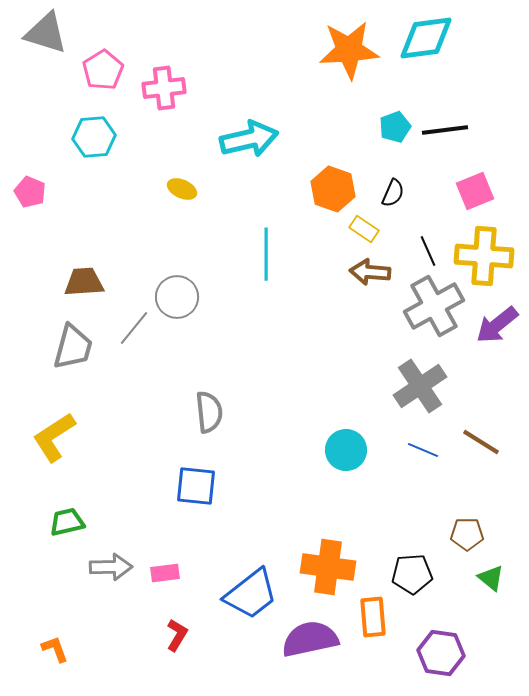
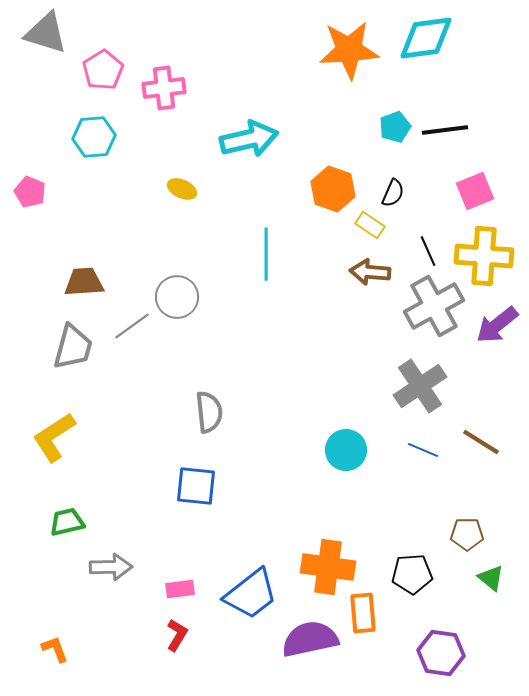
yellow rectangle at (364, 229): moved 6 px right, 4 px up
gray line at (134, 328): moved 2 px left, 2 px up; rotated 15 degrees clockwise
pink rectangle at (165, 573): moved 15 px right, 16 px down
orange rectangle at (373, 617): moved 10 px left, 4 px up
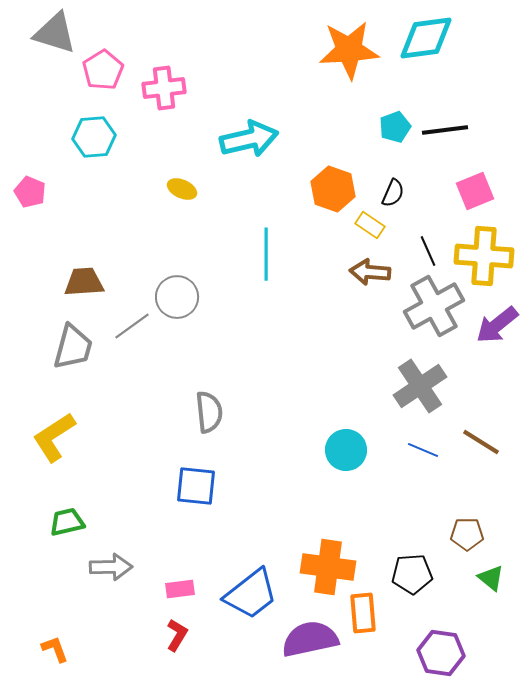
gray triangle at (46, 33): moved 9 px right
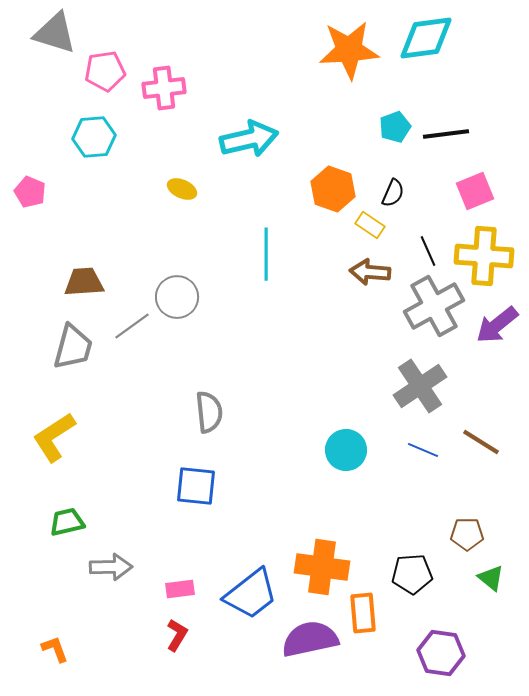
pink pentagon at (103, 70): moved 2 px right, 1 px down; rotated 24 degrees clockwise
black line at (445, 130): moved 1 px right, 4 px down
orange cross at (328, 567): moved 6 px left
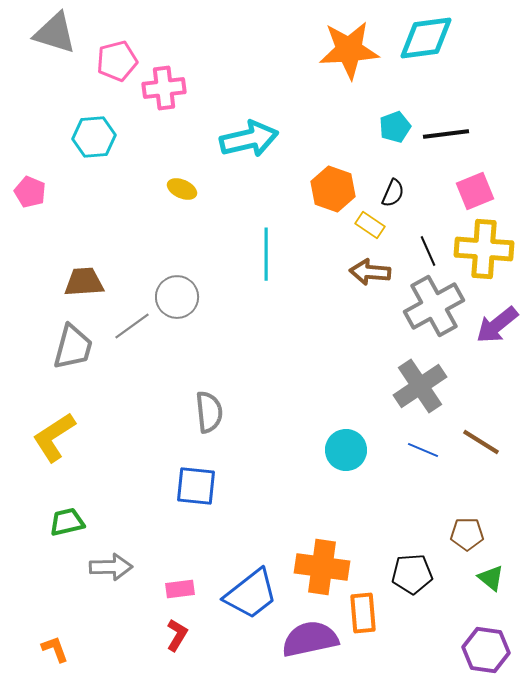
pink pentagon at (105, 71): moved 12 px right, 10 px up; rotated 6 degrees counterclockwise
yellow cross at (484, 256): moved 7 px up
purple hexagon at (441, 653): moved 45 px right, 3 px up
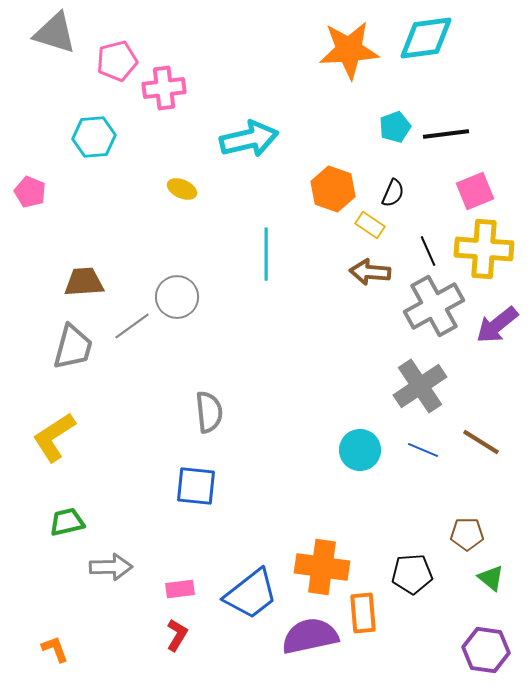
cyan circle at (346, 450): moved 14 px right
purple semicircle at (310, 639): moved 3 px up
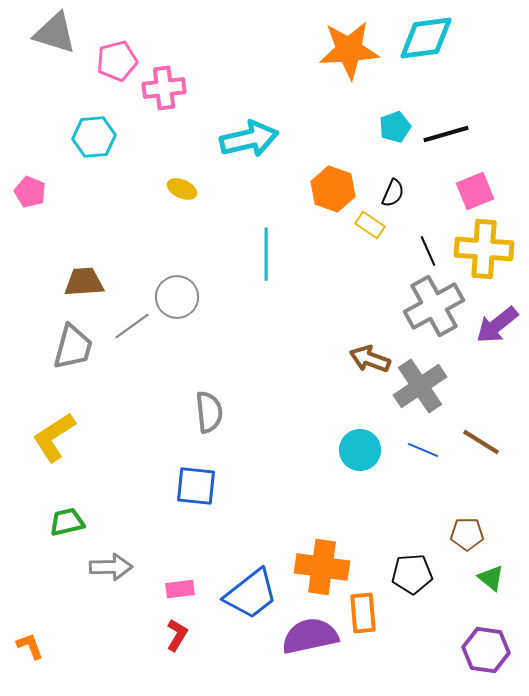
black line at (446, 134): rotated 9 degrees counterclockwise
brown arrow at (370, 272): moved 87 px down; rotated 15 degrees clockwise
orange L-shape at (55, 649): moved 25 px left, 3 px up
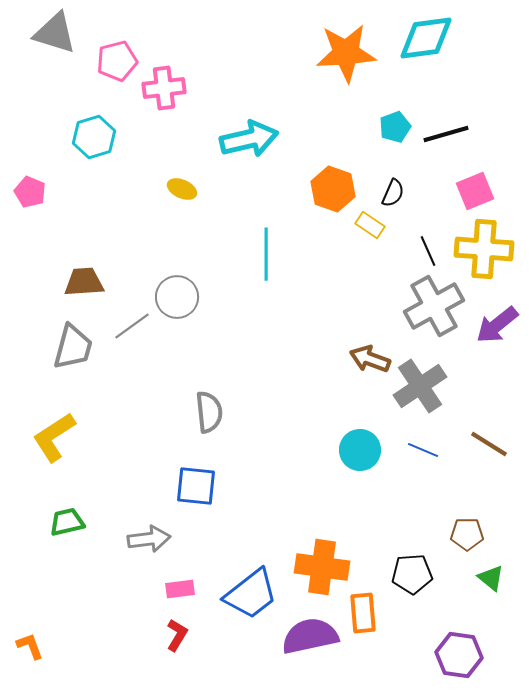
orange star at (349, 50): moved 3 px left, 3 px down
cyan hexagon at (94, 137): rotated 12 degrees counterclockwise
brown line at (481, 442): moved 8 px right, 2 px down
gray arrow at (111, 567): moved 38 px right, 28 px up; rotated 6 degrees counterclockwise
purple hexagon at (486, 650): moved 27 px left, 5 px down
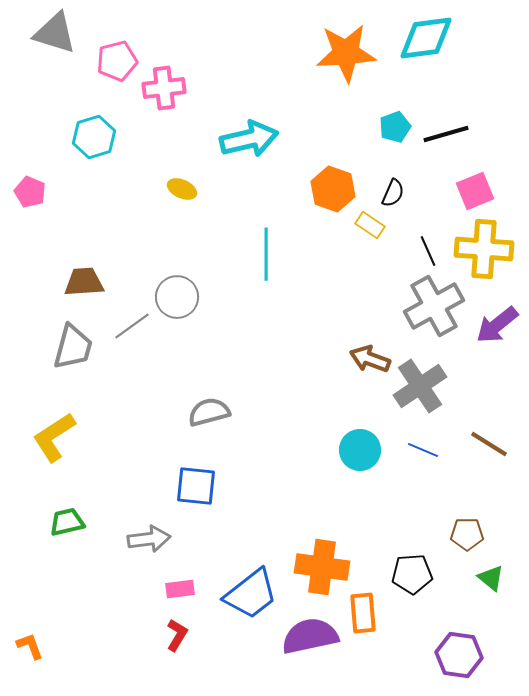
gray semicircle at (209, 412): rotated 99 degrees counterclockwise
